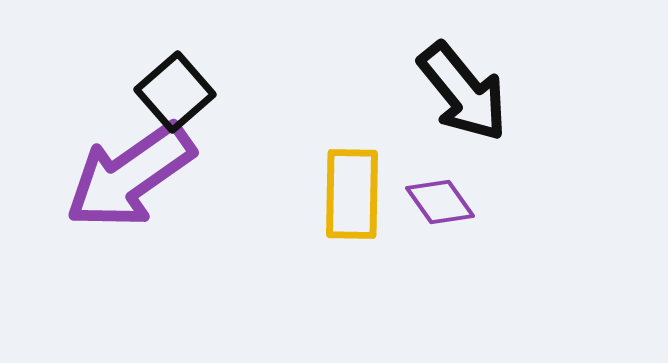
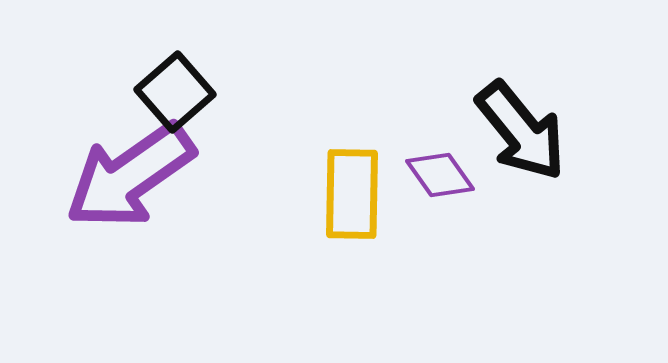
black arrow: moved 58 px right, 39 px down
purple diamond: moved 27 px up
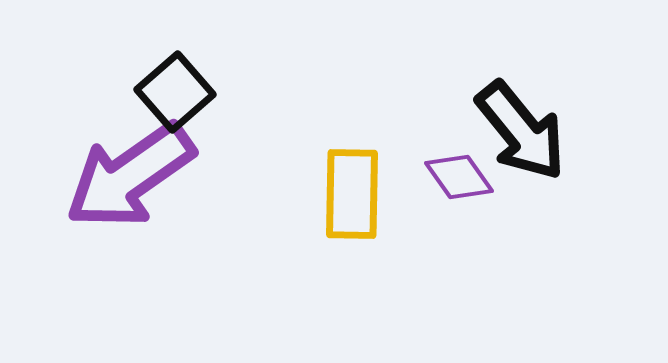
purple diamond: moved 19 px right, 2 px down
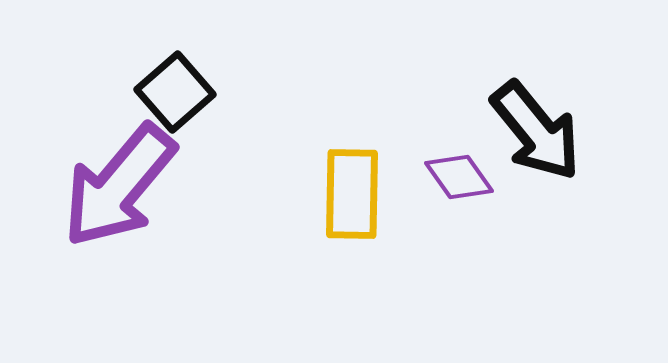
black arrow: moved 15 px right
purple arrow: moved 11 px left, 10 px down; rotated 15 degrees counterclockwise
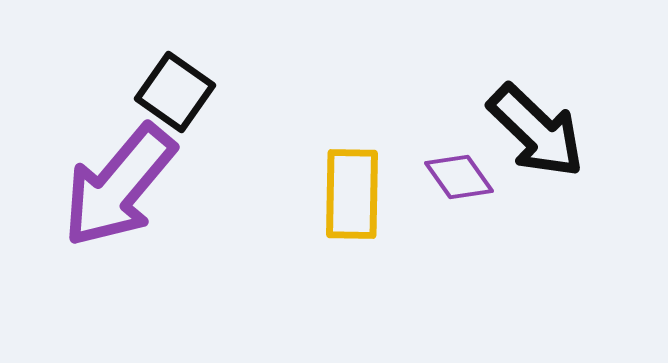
black square: rotated 14 degrees counterclockwise
black arrow: rotated 7 degrees counterclockwise
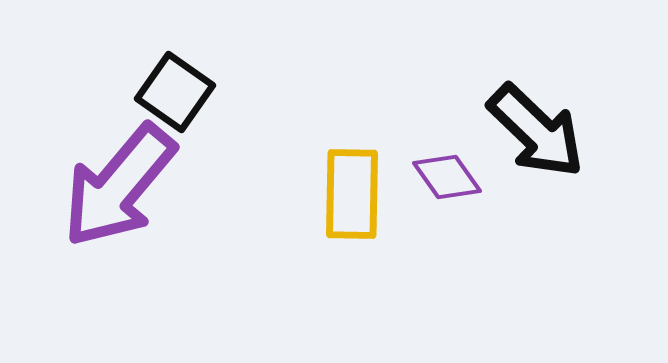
purple diamond: moved 12 px left
